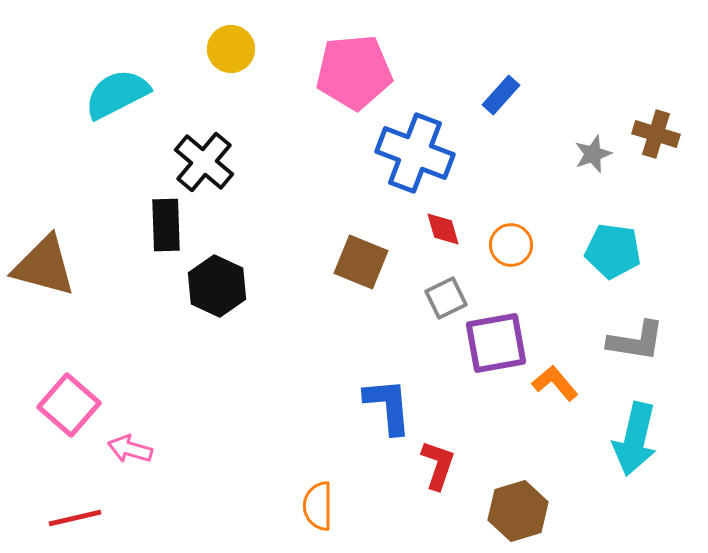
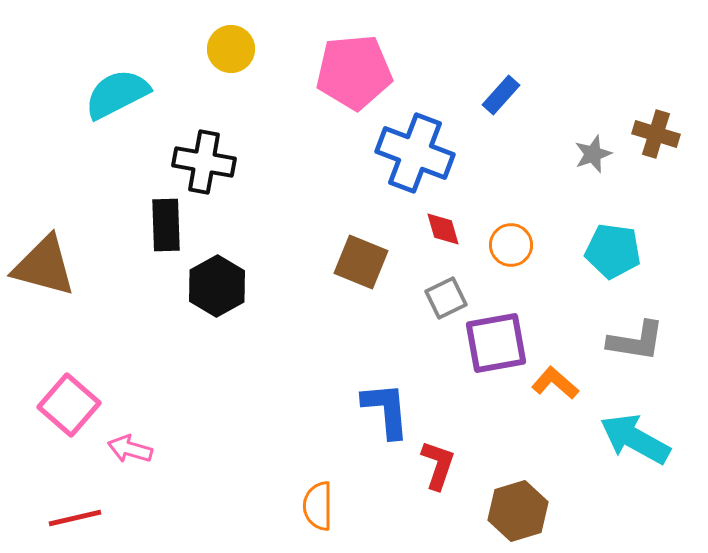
black cross: rotated 30 degrees counterclockwise
black hexagon: rotated 6 degrees clockwise
orange L-shape: rotated 9 degrees counterclockwise
blue L-shape: moved 2 px left, 4 px down
cyan arrow: rotated 106 degrees clockwise
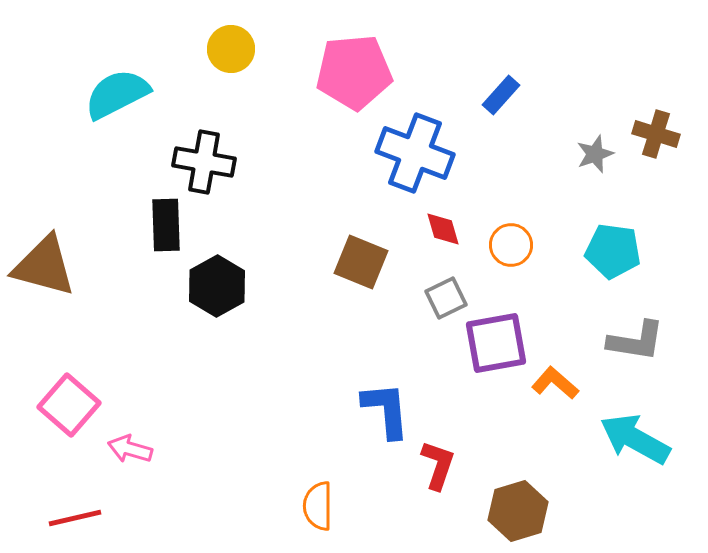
gray star: moved 2 px right
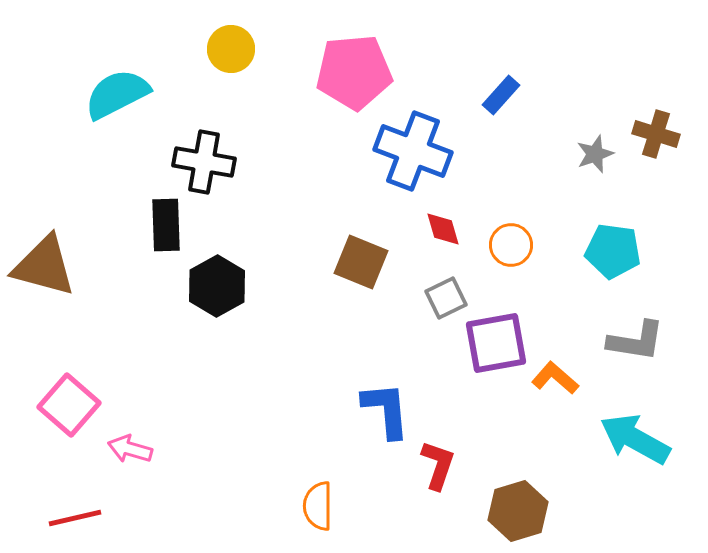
blue cross: moved 2 px left, 2 px up
orange L-shape: moved 5 px up
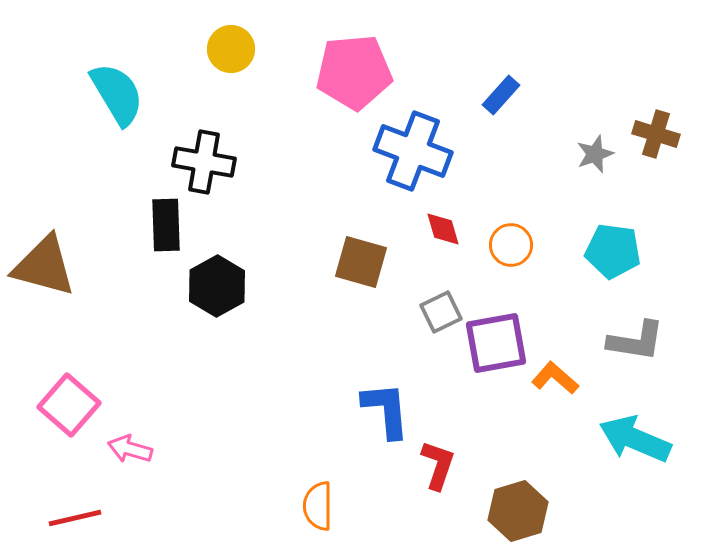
cyan semicircle: rotated 86 degrees clockwise
brown square: rotated 6 degrees counterclockwise
gray square: moved 5 px left, 14 px down
cyan arrow: rotated 6 degrees counterclockwise
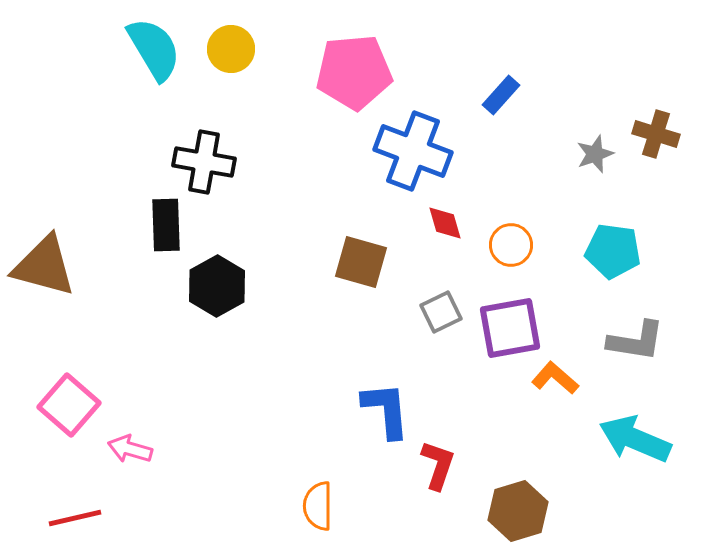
cyan semicircle: moved 37 px right, 45 px up
red diamond: moved 2 px right, 6 px up
purple square: moved 14 px right, 15 px up
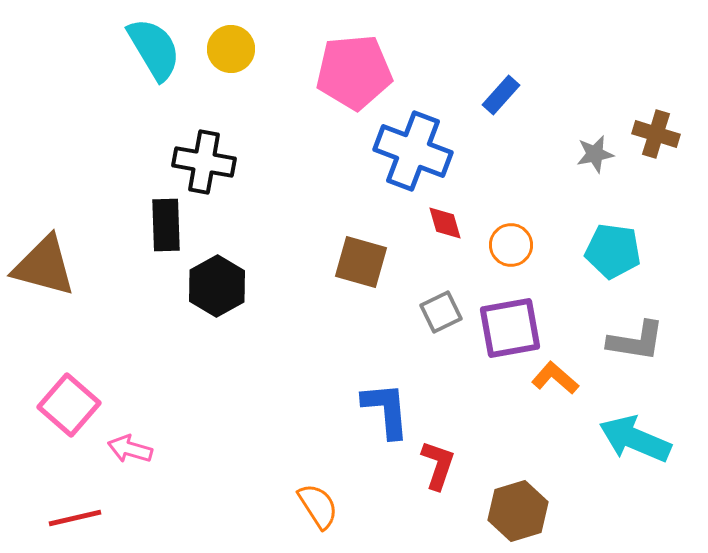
gray star: rotated 9 degrees clockwise
orange semicircle: rotated 147 degrees clockwise
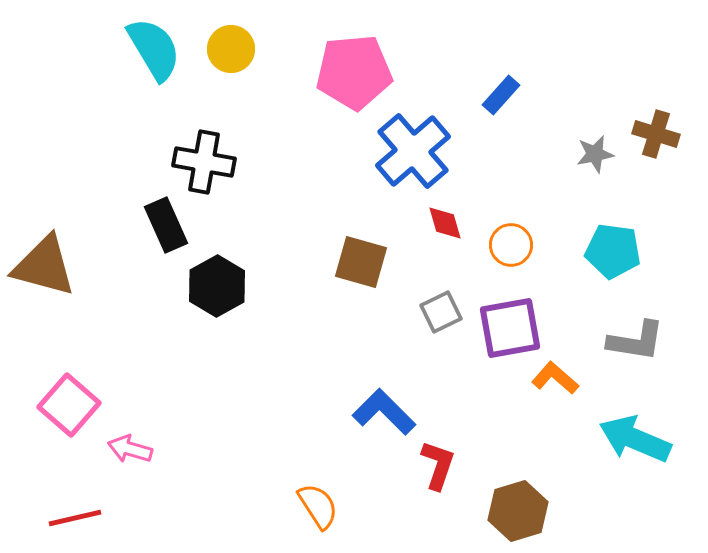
blue cross: rotated 28 degrees clockwise
black rectangle: rotated 22 degrees counterclockwise
blue L-shape: moved 2 px left, 2 px down; rotated 40 degrees counterclockwise
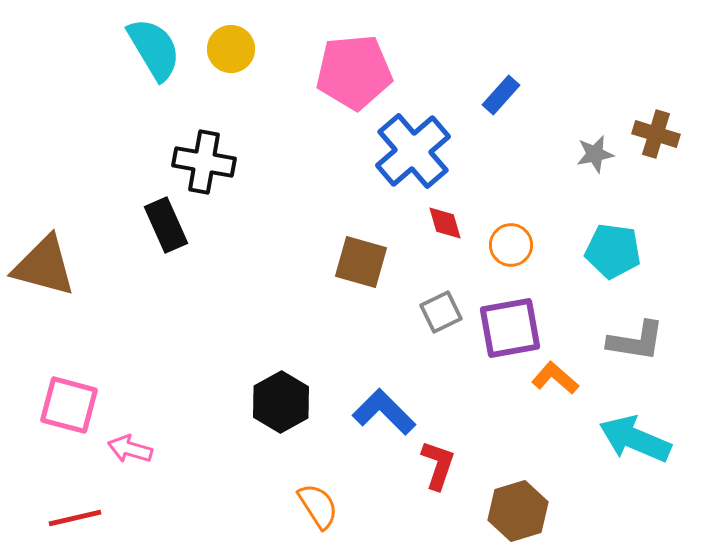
black hexagon: moved 64 px right, 116 px down
pink square: rotated 26 degrees counterclockwise
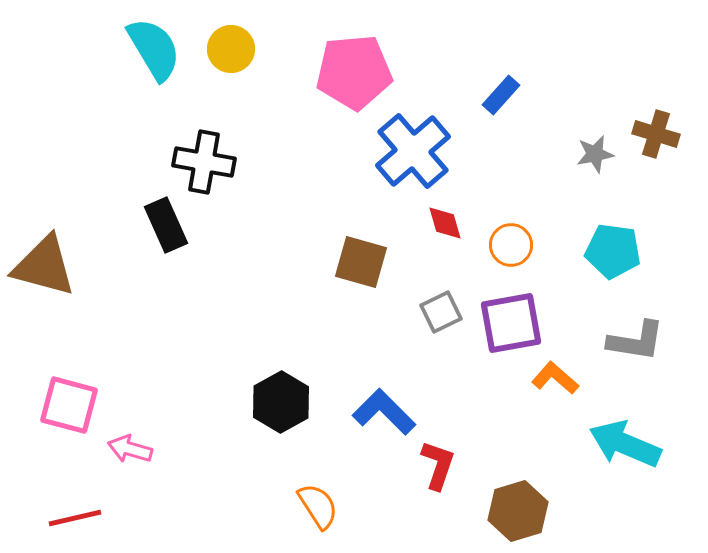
purple square: moved 1 px right, 5 px up
cyan arrow: moved 10 px left, 5 px down
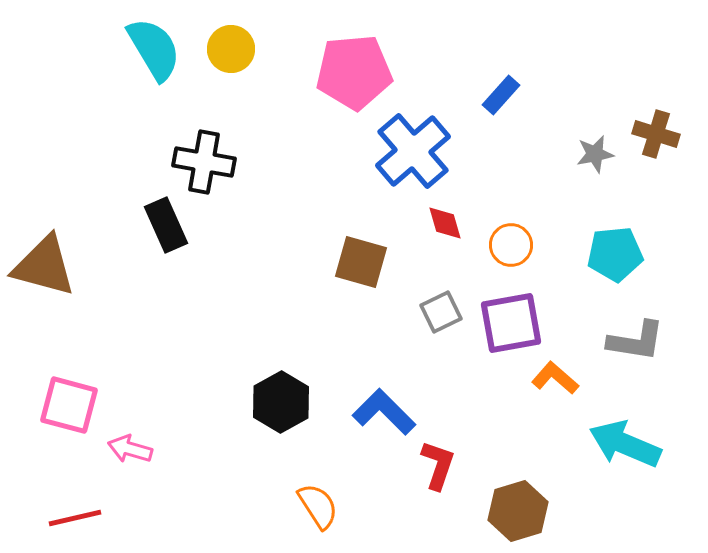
cyan pentagon: moved 2 px right, 3 px down; rotated 14 degrees counterclockwise
